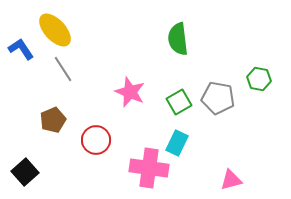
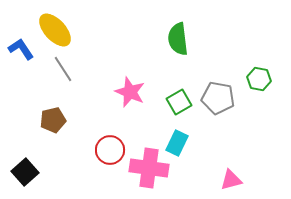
brown pentagon: rotated 10 degrees clockwise
red circle: moved 14 px right, 10 px down
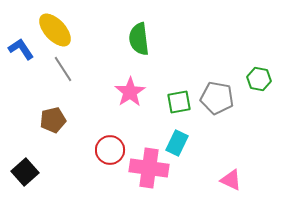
green semicircle: moved 39 px left
pink star: rotated 16 degrees clockwise
gray pentagon: moved 1 px left
green square: rotated 20 degrees clockwise
pink triangle: rotated 40 degrees clockwise
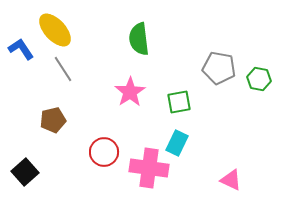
gray pentagon: moved 2 px right, 30 px up
red circle: moved 6 px left, 2 px down
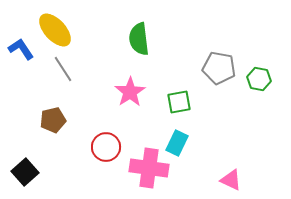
red circle: moved 2 px right, 5 px up
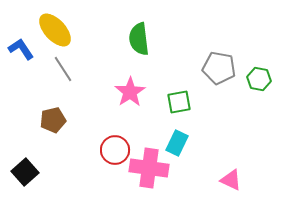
red circle: moved 9 px right, 3 px down
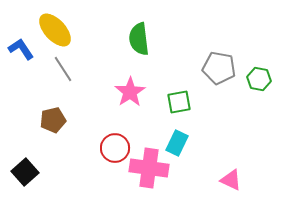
red circle: moved 2 px up
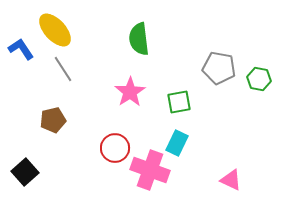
pink cross: moved 1 px right, 2 px down; rotated 12 degrees clockwise
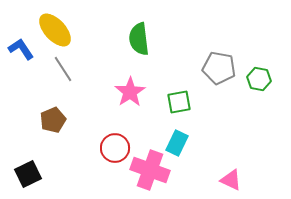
brown pentagon: rotated 10 degrees counterclockwise
black square: moved 3 px right, 2 px down; rotated 16 degrees clockwise
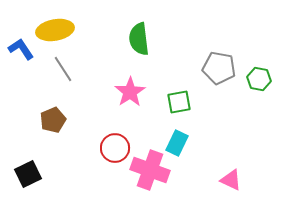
yellow ellipse: rotated 57 degrees counterclockwise
